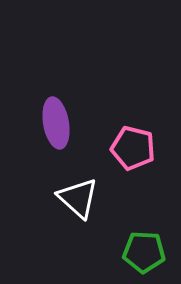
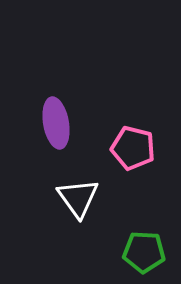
white triangle: rotated 12 degrees clockwise
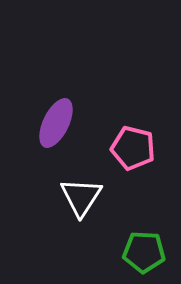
purple ellipse: rotated 36 degrees clockwise
white triangle: moved 3 px right, 1 px up; rotated 9 degrees clockwise
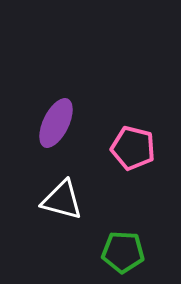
white triangle: moved 19 px left, 3 px down; rotated 48 degrees counterclockwise
green pentagon: moved 21 px left
